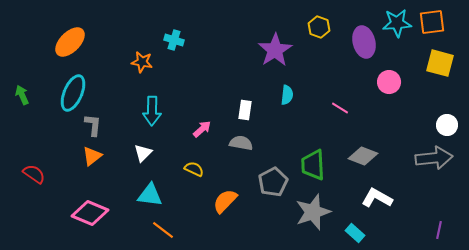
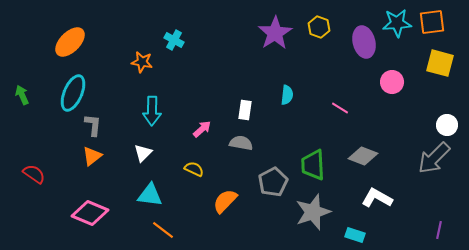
cyan cross: rotated 12 degrees clockwise
purple star: moved 17 px up
pink circle: moved 3 px right
gray arrow: rotated 141 degrees clockwise
cyan rectangle: moved 2 px down; rotated 24 degrees counterclockwise
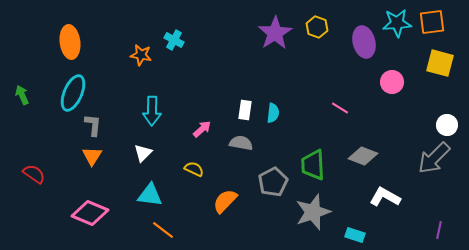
yellow hexagon: moved 2 px left
orange ellipse: rotated 52 degrees counterclockwise
orange star: moved 1 px left, 7 px up
cyan semicircle: moved 14 px left, 18 px down
orange triangle: rotated 20 degrees counterclockwise
white L-shape: moved 8 px right, 1 px up
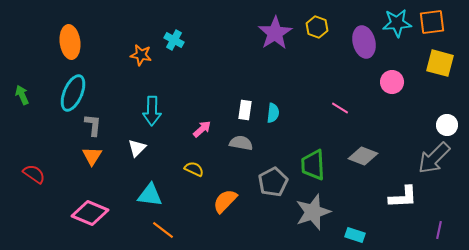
white triangle: moved 6 px left, 5 px up
white L-shape: moved 18 px right; rotated 148 degrees clockwise
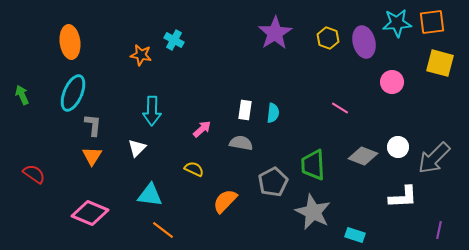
yellow hexagon: moved 11 px right, 11 px down
white circle: moved 49 px left, 22 px down
gray star: rotated 27 degrees counterclockwise
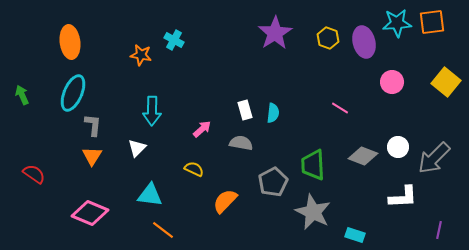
yellow square: moved 6 px right, 19 px down; rotated 24 degrees clockwise
white rectangle: rotated 24 degrees counterclockwise
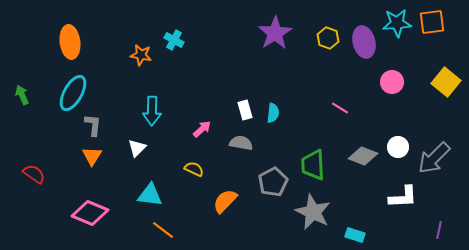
cyan ellipse: rotated 6 degrees clockwise
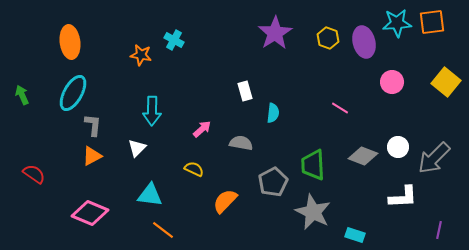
white rectangle: moved 19 px up
orange triangle: rotated 30 degrees clockwise
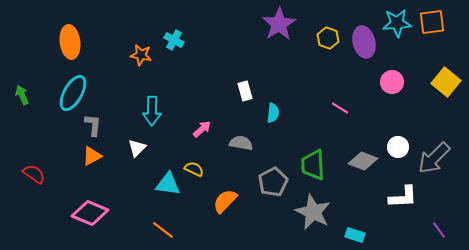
purple star: moved 4 px right, 9 px up
gray diamond: moved 5 px down
cyan triangle: moved 18 px right, 11 px up
purple line: rotated 48 degrees counterclockwise
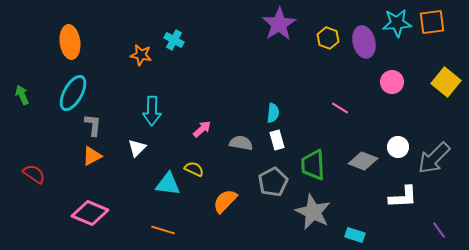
white rectangle: moved 32 px right, 49 px down
orange line: rotated 20 degrees counterclockwise
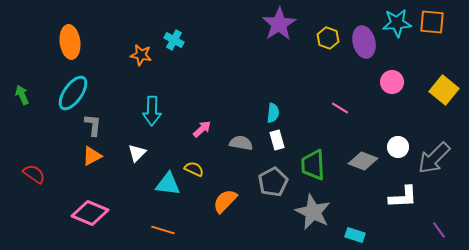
orange square: rotated 12 degrees clockwise
yellow square: moved 2 px left, 8 px down
cyan ellipse: rotated 6 degrees clockwise
white triangle: moved 5 px down
